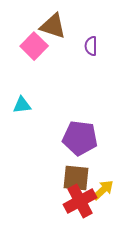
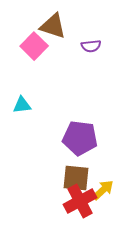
purple semicircle: rotated 96 degrees counterclockwise
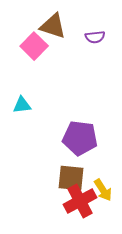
purple semicircle: moved 4 px right, 9 px up
brown square: moved 5 px left
yellow arrow: rotated 100 degrees clockwise
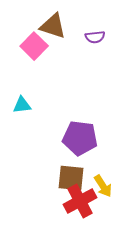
yellow arrow: moved 4 px up
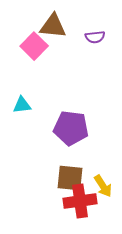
brown triangle: rotated 12 degrees counterclockwise
purple pentagon: moved 9 px left, 10 px up
brown square: moved 1 px left
red cross: rotated 20 degrees clockwise
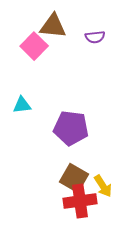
brown square: moved 4 px right; rotated 24 degrees clockwise
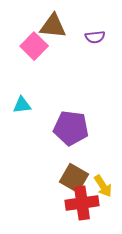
red cross: moved 2 px right, 2 px down
